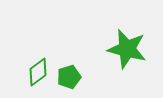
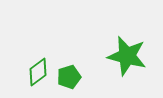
green star: moved 7 px down
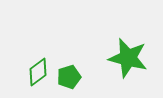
green star: moved 1 px right, 2 px down
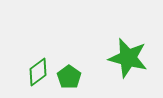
green pentagon: rotated 20 degrees counterclockwise
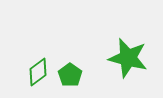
green pentagon: moved 1 px right, 2 px up
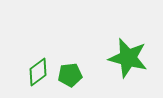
green pentagon: rotated 30 degrees clockwise
